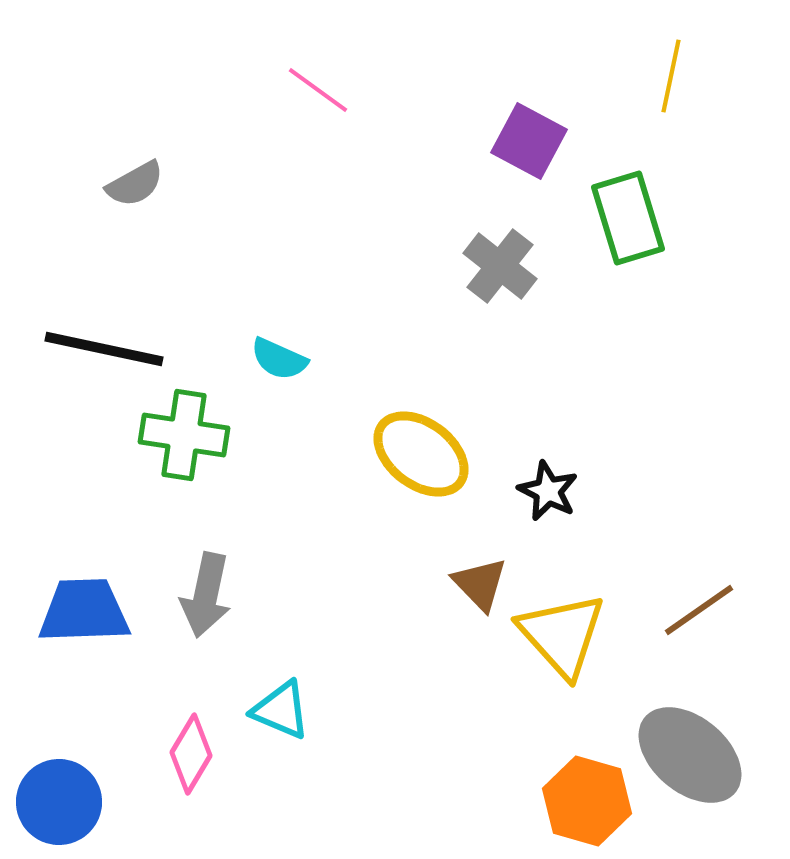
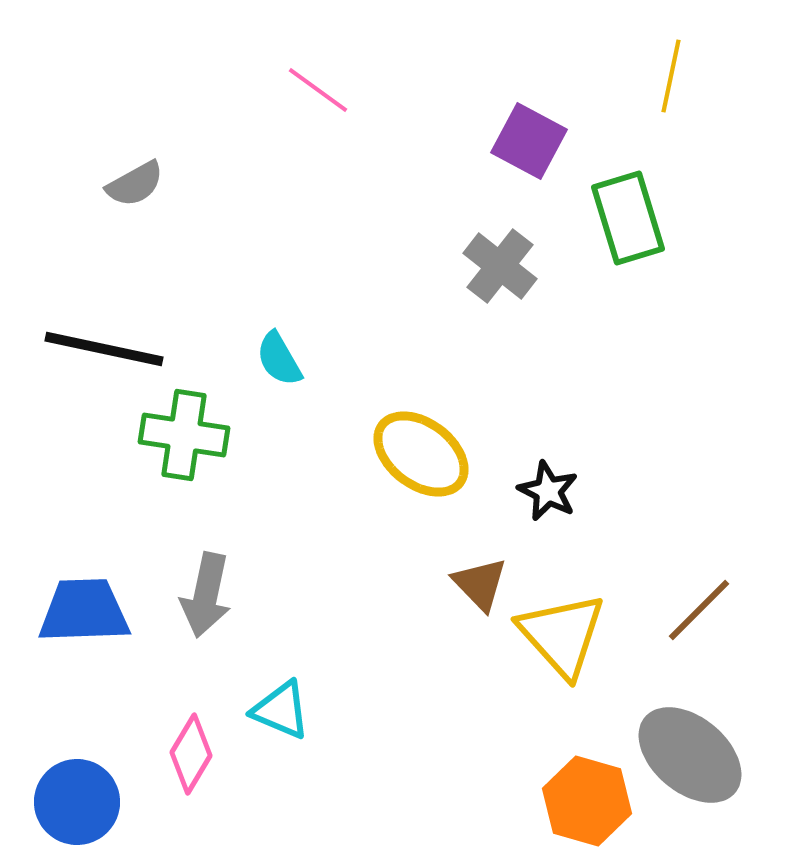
cyan semicircle: rotated 36 degrees clockwise
brown line: rotated 10 degrees counterclockwise
blue circle: moved 18 px right
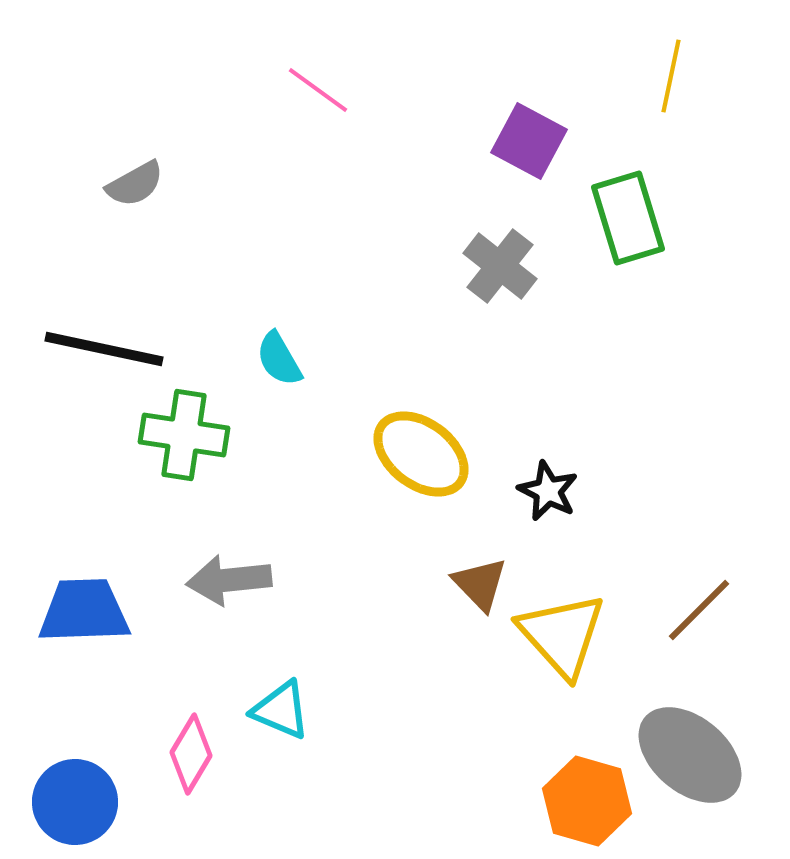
gray arrow: moved 23 px right, 15 px up; rotated 72 degrees clockwise
blue circle: moved 2 px left
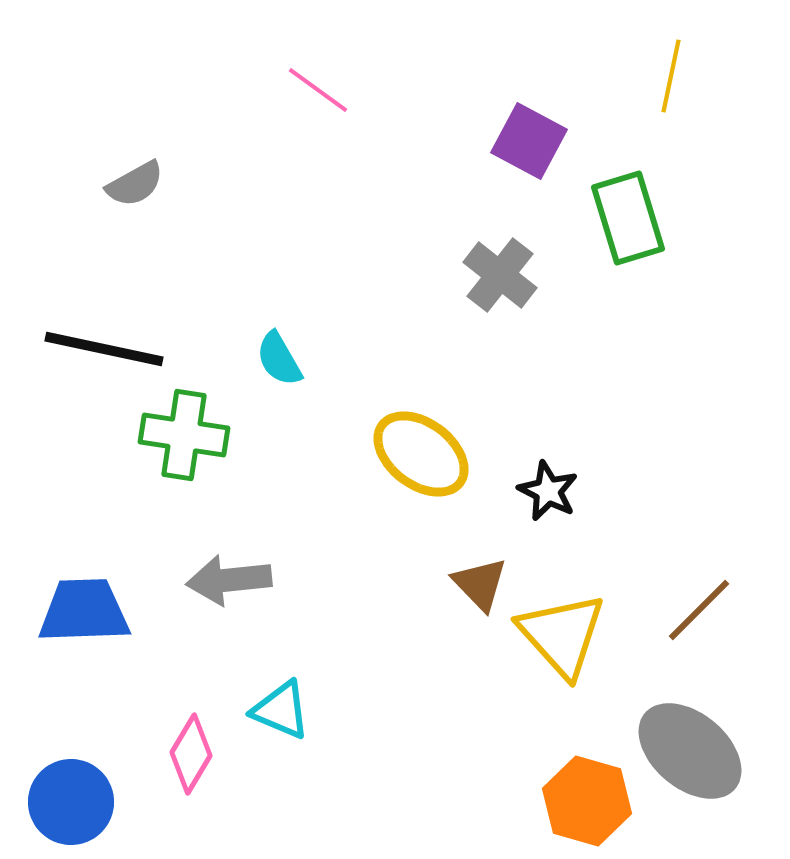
gray cross: moved 9 px down
gray ellipse: moved 4 px up
blue circle: moved 4 px left
